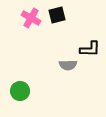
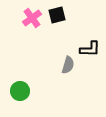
pink cross: moved 1 px right; rotated 24 degrees clockwise
gray semicircle: rotated 72 degrees counterclockwise
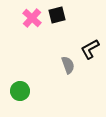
pink cross: rotated 12 degrees counterclockwise
black L-shape: rotated 150 degrees clockwise
gray semicircle: rotated 36 degrees counterclockwise
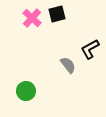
black square: moved 1 px up
gray semicircle: rotated 18 degrees counterclockwise
green circle: moved 6 px right
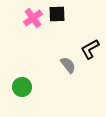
black square: rotated 12 degrees clockwise
pink cross: moved 1 px right; rotated 12 degrees clockwise
green circle: moved 4 px left, 4 px up
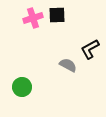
black square: moved 1 px down
pink cross: rotated 18 degrees clockwise
gray semicircle: rotated 24 degrees counterclockwise
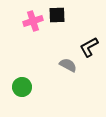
pink cross: moved 3 px down
black L-shape: moved 1 px left, 2 px up
